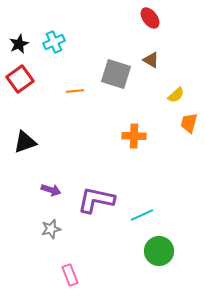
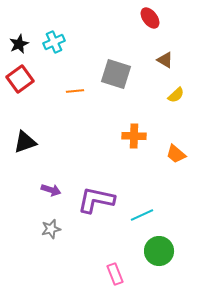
brown triangle: moved 14 px right
orange trapezoid: moved 13 px left, 31 px down; rotated 65 degrees counterclockwise
pink rectangle: moved 45 px right, 1 px up
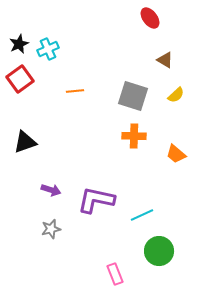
cyan cross: moved 6 px left, 7 px down
gray square: moved 17 px right, 22 px down
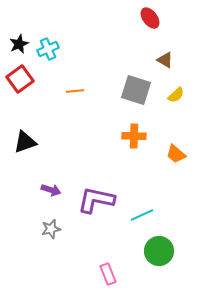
gray square: moved 3 px right, 6 px up
pink rectangle: moved 7 px left
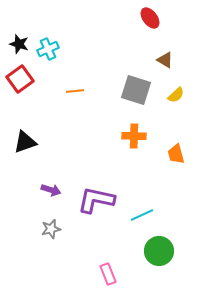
black star: rotated 30 degrees counterclockwise
orange trapezoid: rotated 35 degrees clockwise
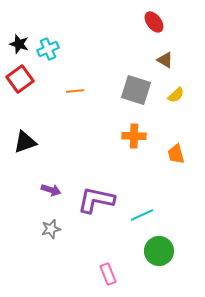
red ellipse: moved 4 px right, 4 px down
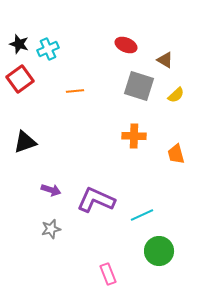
red ellipse: moved 28 px left, 23 px down; rotated 30 degrees counterclockwise
gray square: moved 3 px right, 4 px up
purple L-shape: rotated 12 degrees clockwise
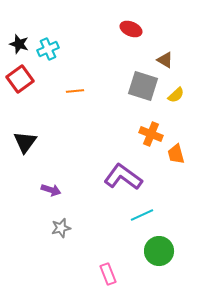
red ellipse: moved 5 px right, 16 px up
gray square: moved 4 px right
orange cross: moved 17 px right, 2 px up; rotated 20 degrees clockwise
black triangle: rotated 35 degrees counterclockwise
purple L-shape: moved 27 px right, 23 px up; rotated 12 degrees clockwise
gray star: moved 10 px right, 1 px up
